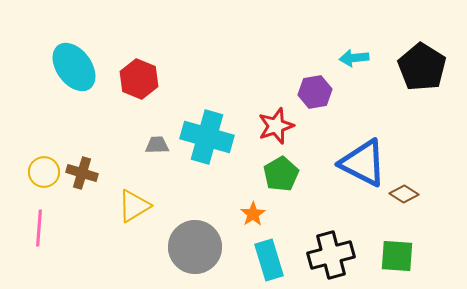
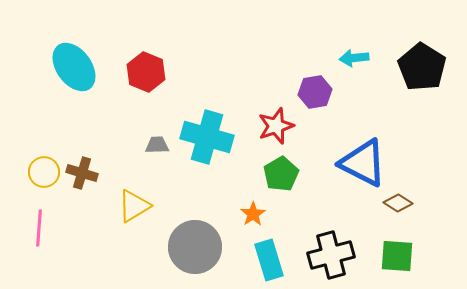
red hexagon: moved 7 px right, 7 px up
brown diamond: moved 6 px left, 9 px down
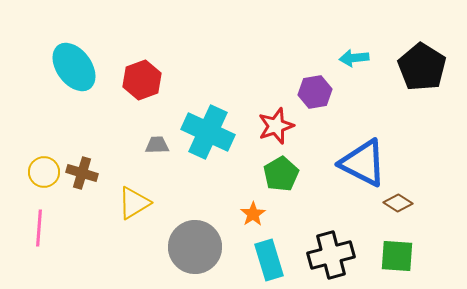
red hexagon: moved 4 px left, 8 px down; rotated 18 degrees clockwise
cyan cross: moved 1 px right, 5 px up; rotated 9 degrees clockwise
yellow triangle: moved 3 px up
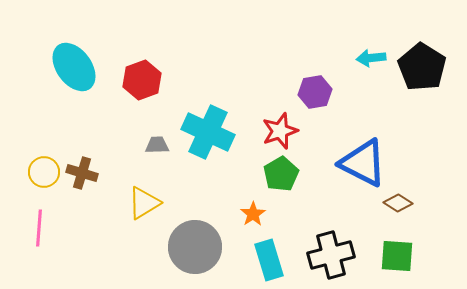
cyan arrow: moved 17 px right
red star: moved 4 px right, 5 px down
yellow triangle: moved 10 px right
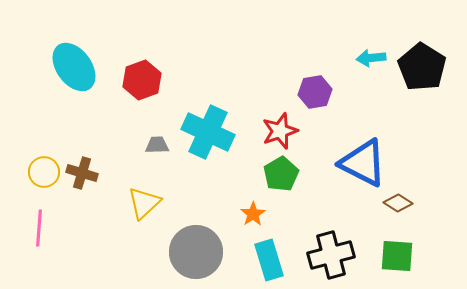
yellow triangle: rotated 12 degrees counterclockwise
gray circle: moved 1 px right, 5 px down
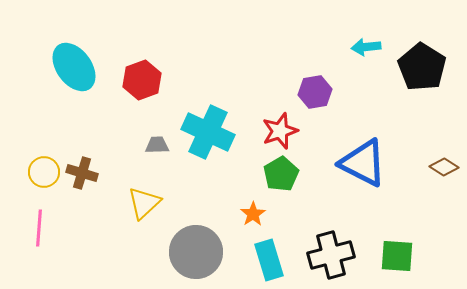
cyan arrow: moved 5 px left, 11 px up
brown diamond: moved 46 px right, 36 px up
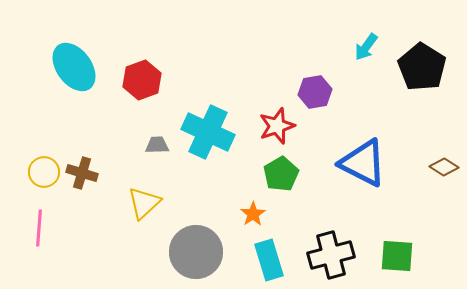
cyan arrow: rotated 48 degrees counterclockwise
red star: moved 3 px left, 5 px up
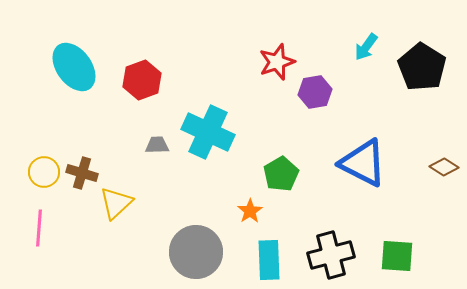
red star: moved 64 px up
yellow triangle: moved 28 px left
orange star: moved 3 px left, 3 px up
cyan rectangle: rotated 15 degrees clockwise
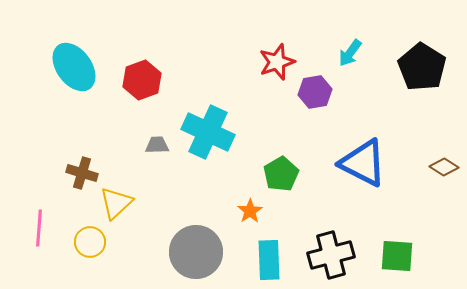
cyan arrow: moved 16 px left, 6 px down
yellow circle: moved 46 px right, 70 px down
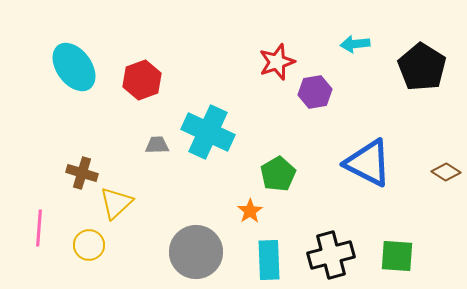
cyan arrow: moved 5 px right, 9 px up; rotated 48 degrees clockwise
blue triangle: moved 5 px right
brown diamond: moved 2 px right, 5 px down
green pentagon: moved 3 px left
yellow circle: moved 1 px left, 3 px down
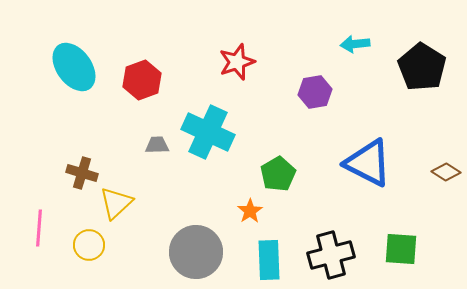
red star: moved 40 px left
green square: moved 4 px right, 7 px up
